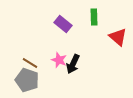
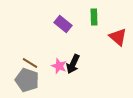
pink star: moved 6 px down
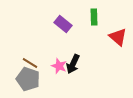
gray pentagon: moved 1 px right, 1 px up
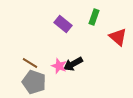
green rectangle: rotated 21 degrees clockwise
black arrow: rotated 36 degrees clockwise
gray pentagon: moved 6 px right, 3 px down
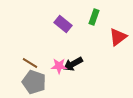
red triangle: rotated 42 degrees clockwise
pink star: rotated 21 degrees counterclockwise
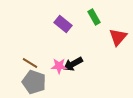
green rectangle: rotated 49 degrees counterclockwise
red triangle: rotated 12 degrees counterclockwise
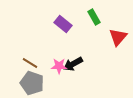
gray pentagon: moved 2 px left, 1 px down
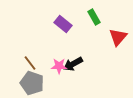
brown line: rotated 21 degrees clockwise
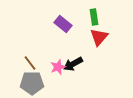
green rectangle: rotated 21 degrees clockwise
red triangle: moved 19 px left
pink star: moved 1 px left, 1 px down; rotated 21 degrees counterclockwise
gray pentagon: rotated 20 degrees counterclockwise
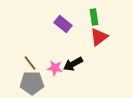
red triangle: rotated 12 degrees clockwise
pink star: moved 3 px left, 1 px down; rotated 28 degrees clockwise
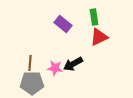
red triangle: rotated 12 degrees clockwise
brown line: rotated 42 degrees clockwise
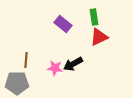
brown line: moved 4 px left, 3 px up
gray pentagon: moved 15 px left
